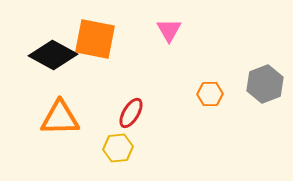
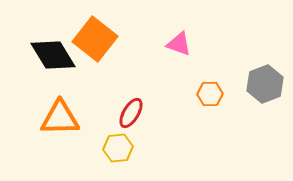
pink triangle: moved 10 px right, 14 px down; rotated 40 degrees counterclockwise
orange square: rotated 27 degrees clockwise
black diamond: rotated 30 degrees clockwise
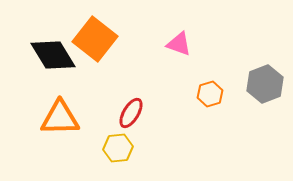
orange hexagon: rotated 15 degrees counterclockwise
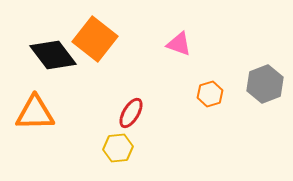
black diamond: rotated 6 degrees counterclockwise
orange triangle: moved 25 px left, 5 px up
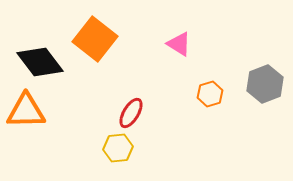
pink triangle: rotated 12 degrees clockwise
black diamond: moved 13 px left, 7 px down
orange triangle: moved 9 px left, 2 px up
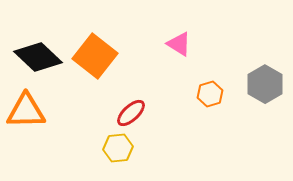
orange square: moved 17 px down
black diamond: moved 2 px left, 5 px up; rotated 9 degrees counterclockwise
gray hexagon: rotated 9 degrees counterclockwise
red ellipse: rotated 16 degrees clockwise
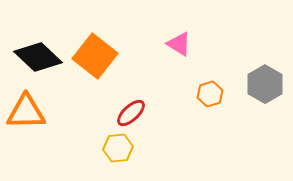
orange triangle: moved 1 px down
